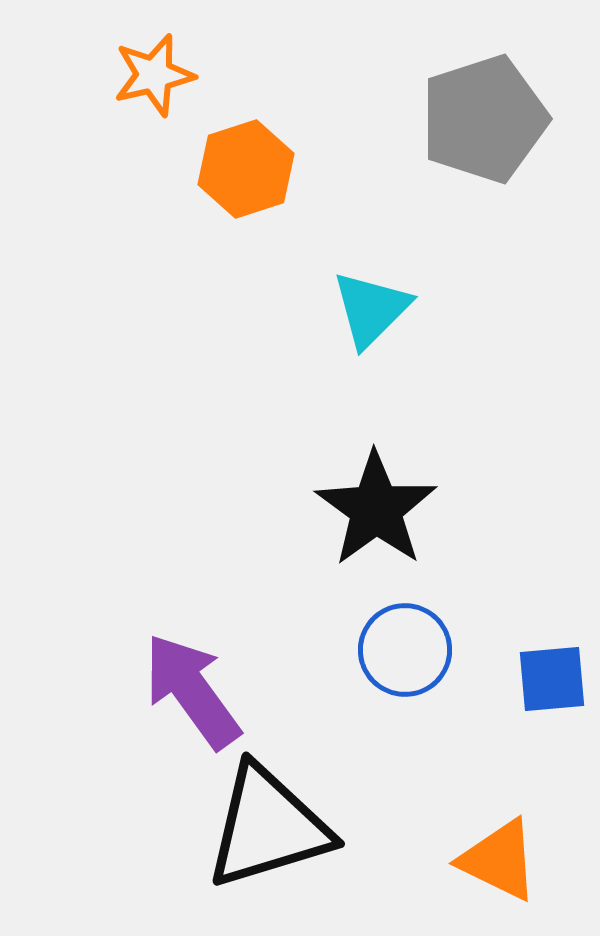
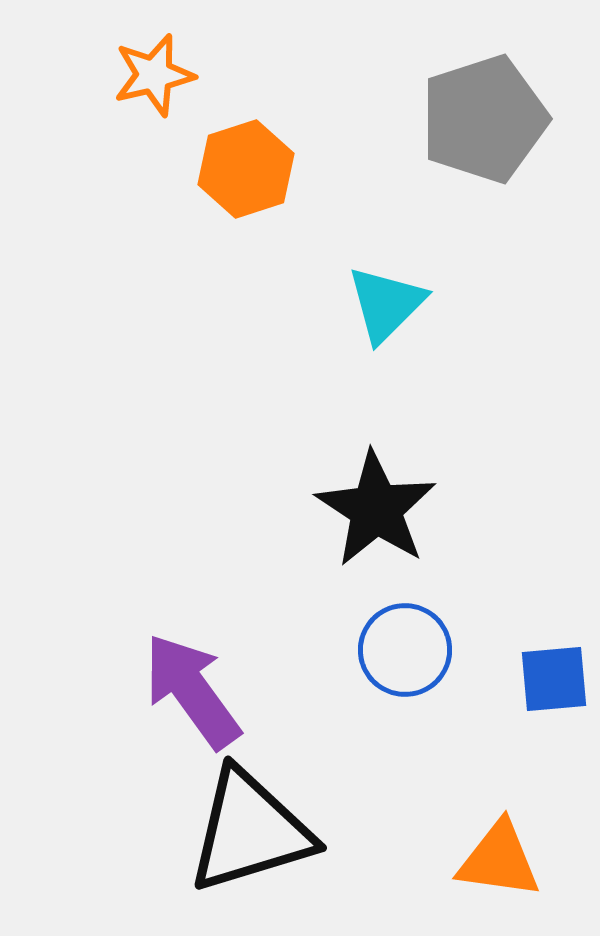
cyan triangle: moved 15 px right, 5 px up
black star: rotated 3 degrees counterclockwise
blue square: moved 2 px right
black triangle: moved 18 px left, 4 px down
orange triangle: rotated 18 degrees counterclockwise
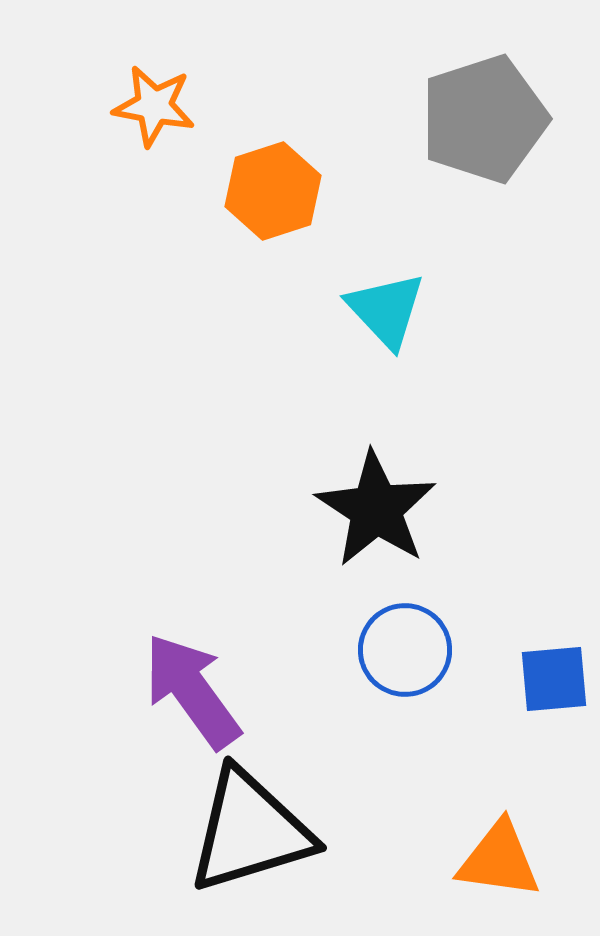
orange star: moved 31 px down; rotated 24 degrees clockwise
orange hexagon: moved 27 px right, 22 px down
cyan triangle: moved 6 px down; rotated 28 degrees counterclockwise
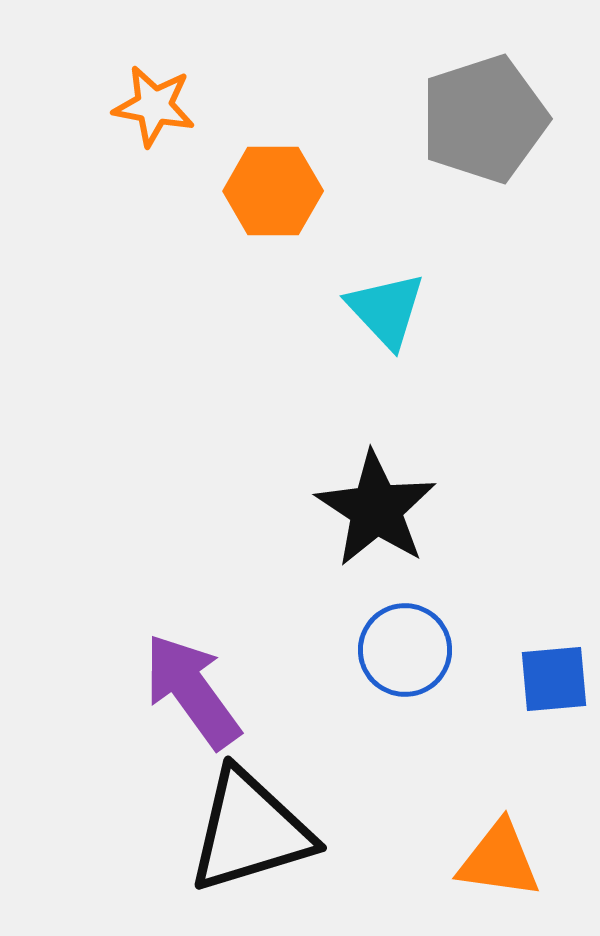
orange hexagon: rotated 18 degrees clockwise
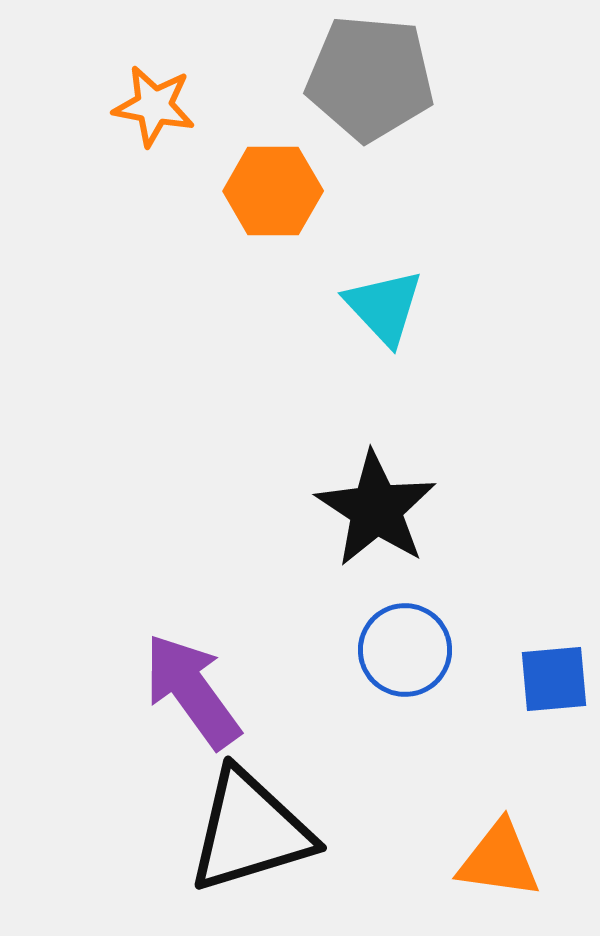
gray pentagon: moved 114 px left, 41 px up; rotated 23 degrees clockwise
cyan triangle: moved 2 px left, 3 px up
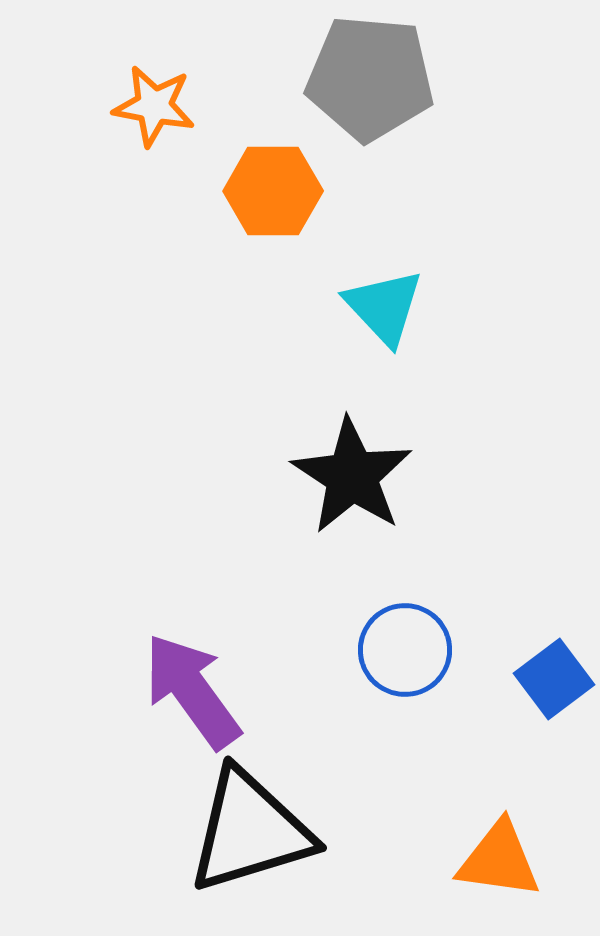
black star: moved 24 px left, 33 px up
blue square: rotated 32 degrees counterclockwise
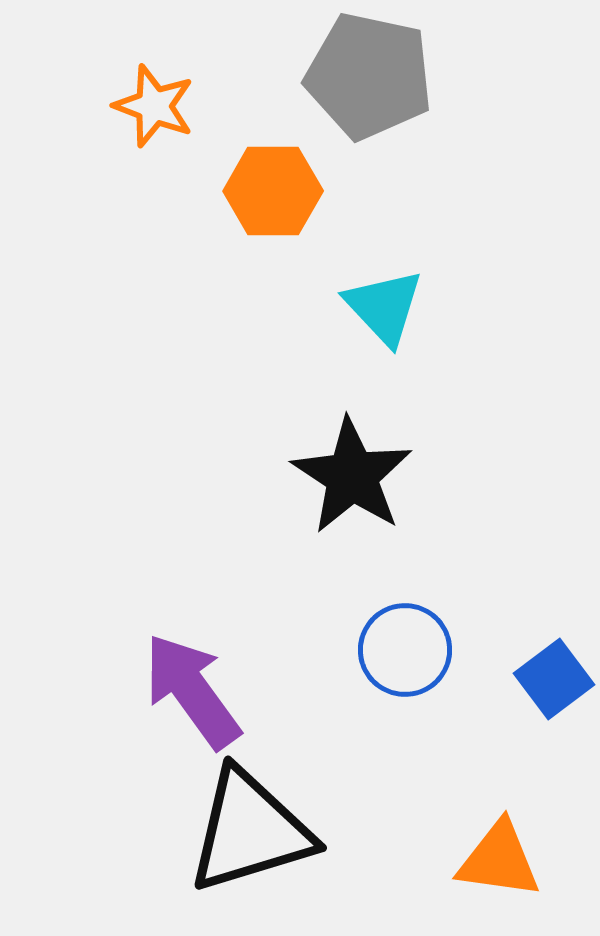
gray pentagon: moved 1 px left, 2 px up; rotated 7 degrees clockwise
orange star: rotated 10 degrees clockwise
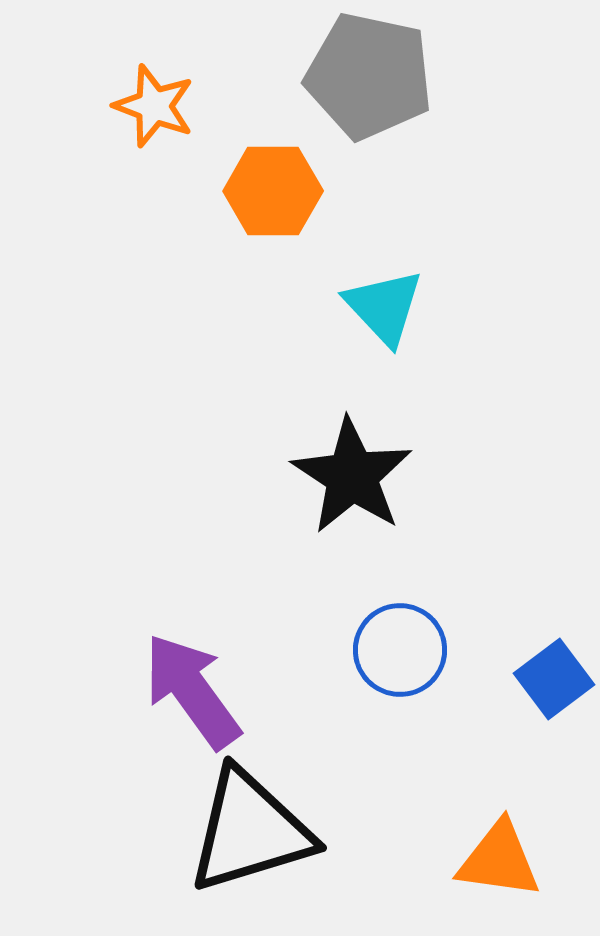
blue circle: moved 5 px left
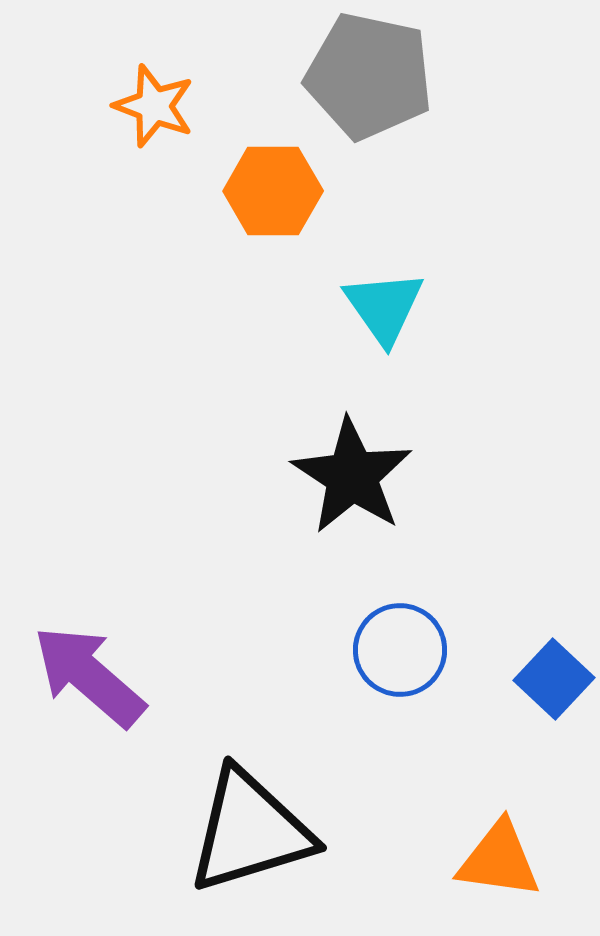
cyan triangle: rotated 8 degrees clockwise
blue square: rotated 10 degrees counterclockwise
purple arrow: moved 103 px left, 15 px up; rotated 13 degrees counterclockwise
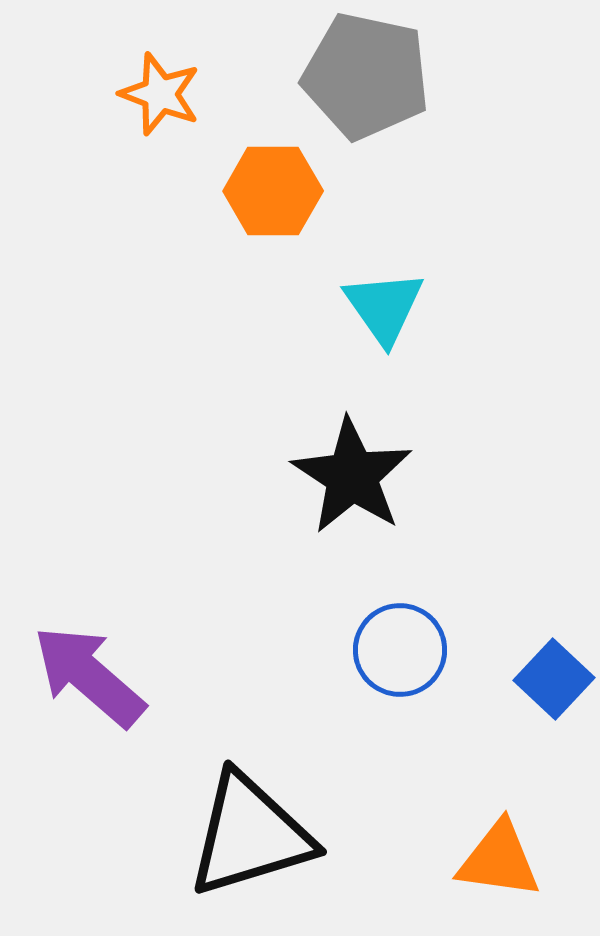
gray pentagon: moved 3 px left
orange star: moved 6 px right, 12 px up
black triangle: moved 4 px down
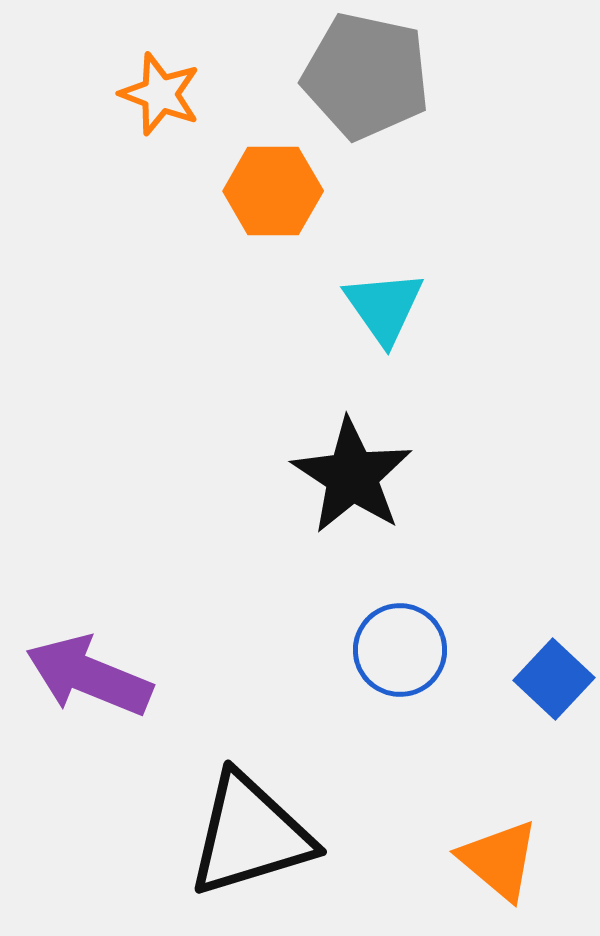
purple arrow: rotated 19 degrees counterclockwise
orange triangle: rotated 32 degrees clockwise
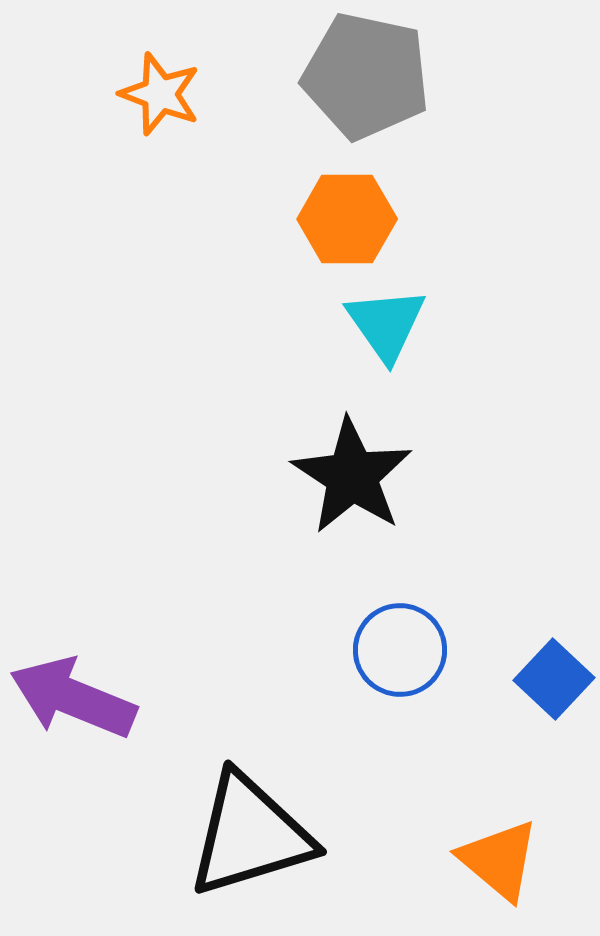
orange hexagon: moved 74 px right, 28 px down
cyan triangle: moved 2 px right, 17 px down
purple arrow: moved 16 px left, 22 px down
